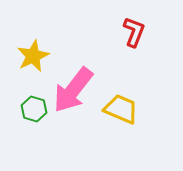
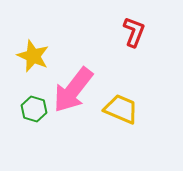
yellow star: rotated 24 degrees counterclockwise
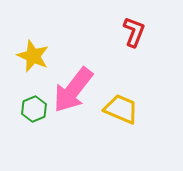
green hexagon: rotated 20 degrees clockwise
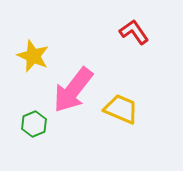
red L-shape: rotated 56 degrees counterclockwise
green hexagon: moved 15 px down
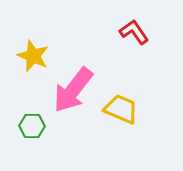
green hexagon: moved 2 px left, 2 px down; rotated 25 degrees clockwise
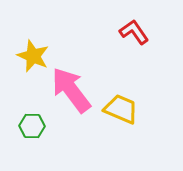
pink arrow: moved 2 px left; rotated 105 degrees clockwise
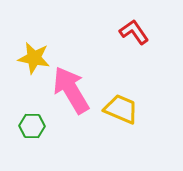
yellow star: moved 1 px right, 2 px down; rotated 12 degrees counterclockwise
pink arrow: rotated 6 degrees clockwise
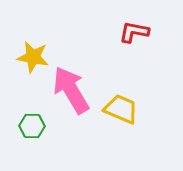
red L-shape: rotated 44 degrees counterclockwise
yellow star: moved 1 px left, 1 px up
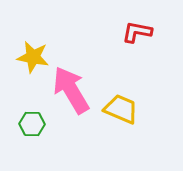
red L-shape: moved 3 px right
green hexagon: moved 2 px up
